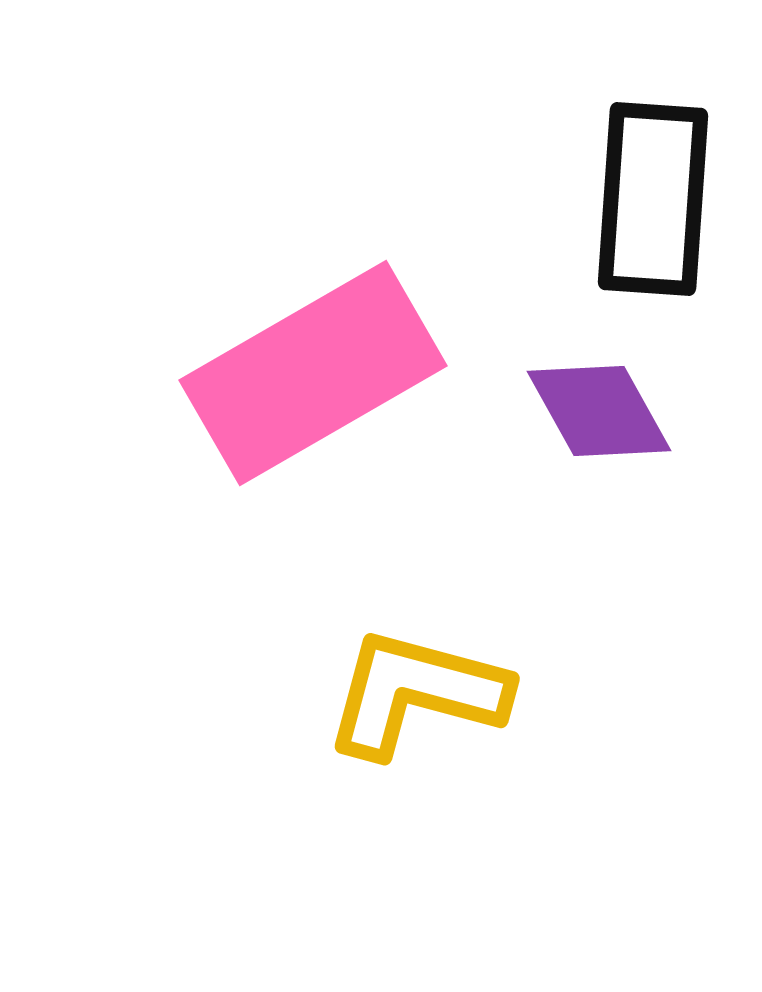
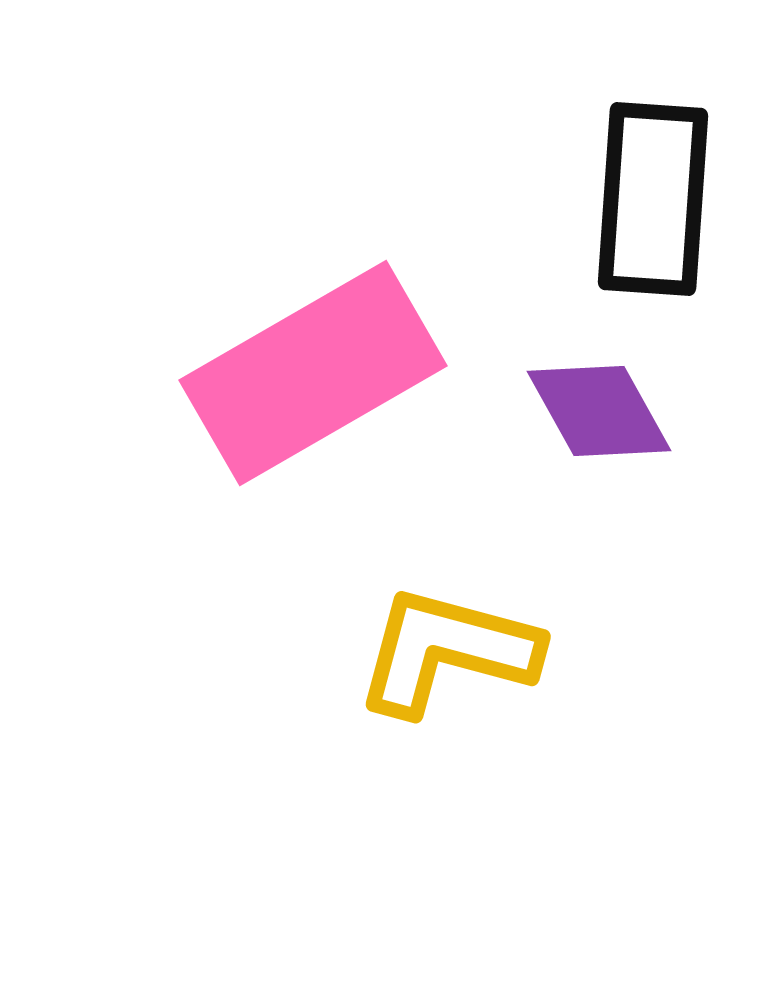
yellow L-shape: moved 31 px right, 42 px up
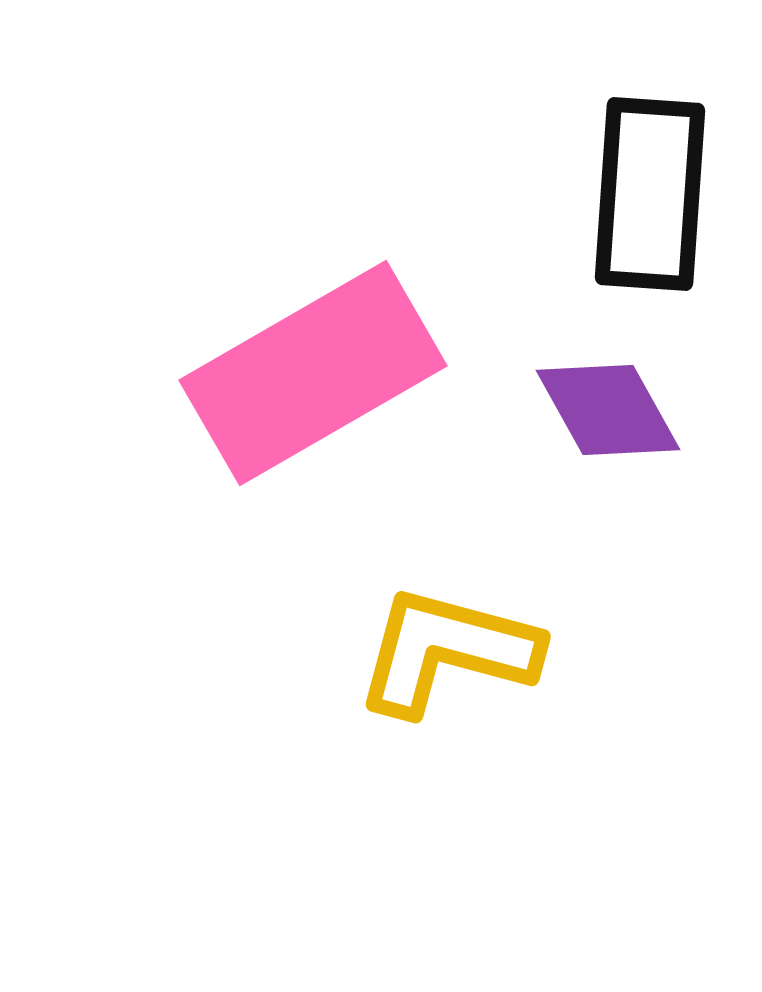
black rectangle: moved 3 px left, 5 px up
purple diamond: moved 9 px right, 1 px up
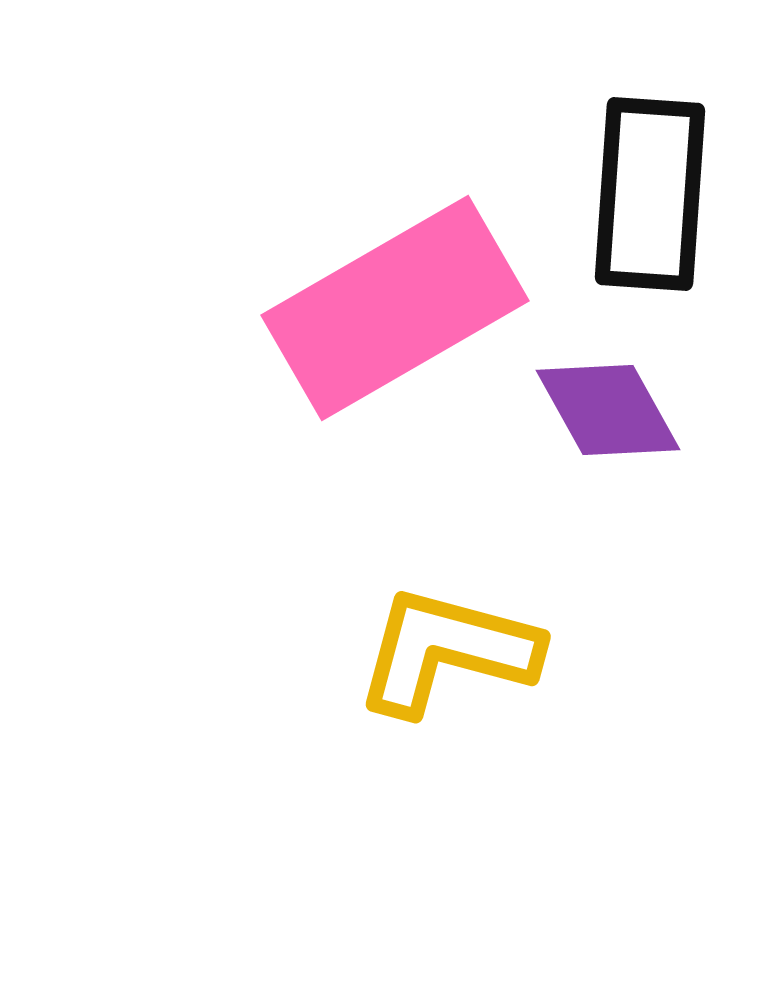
pink rectangle: moved 82 px right, 65 px up
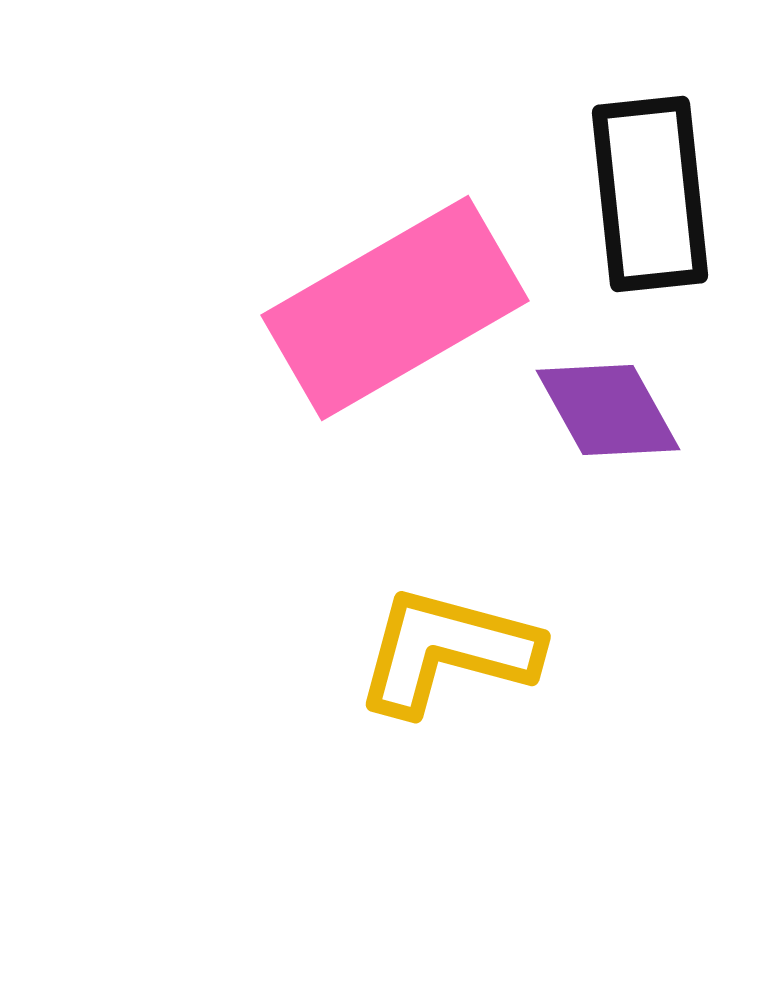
black rectangle: rotated 10 degrees counterclockwise
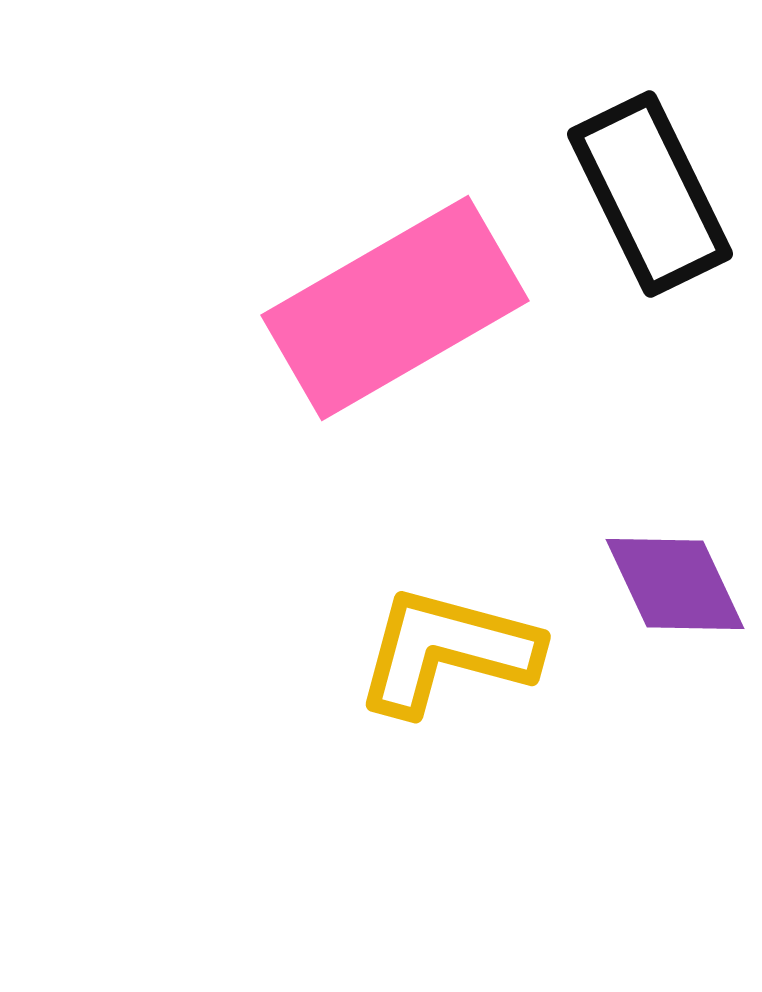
black rectangle: rotated 20 degrees counterclockwise
purple diamond: moved 67 px right, 174 px down; rotated 4 degrees clockwise
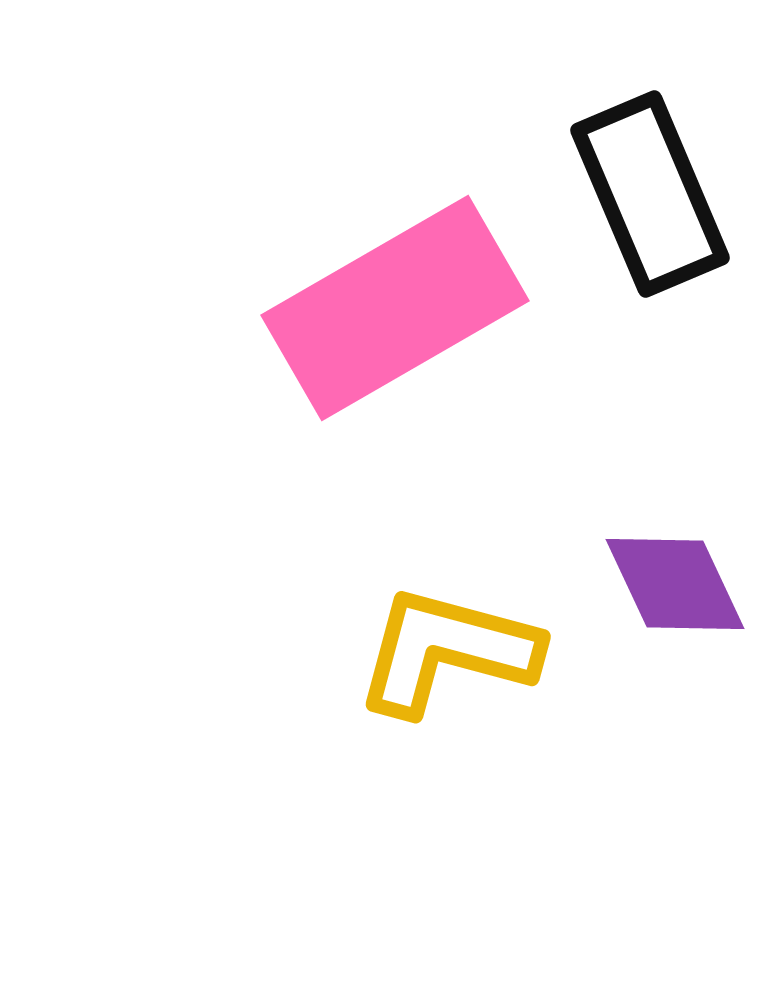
black rectangle: rotated 3 degrees clockwise
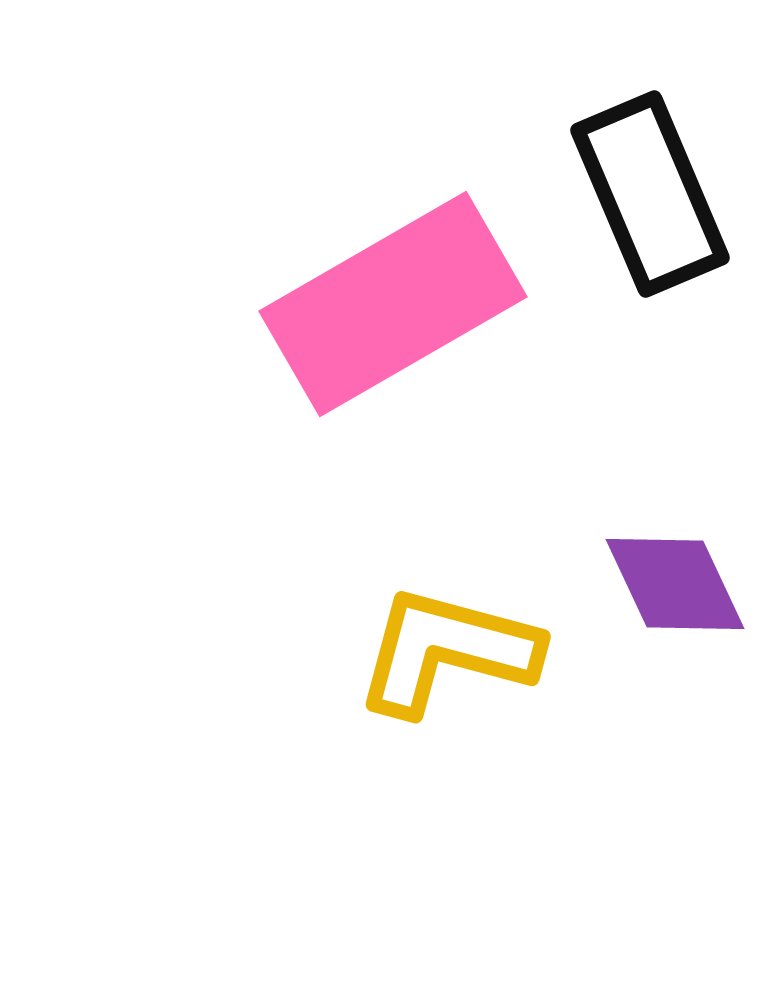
pink rectangle: moved 2 px left, 4 px up
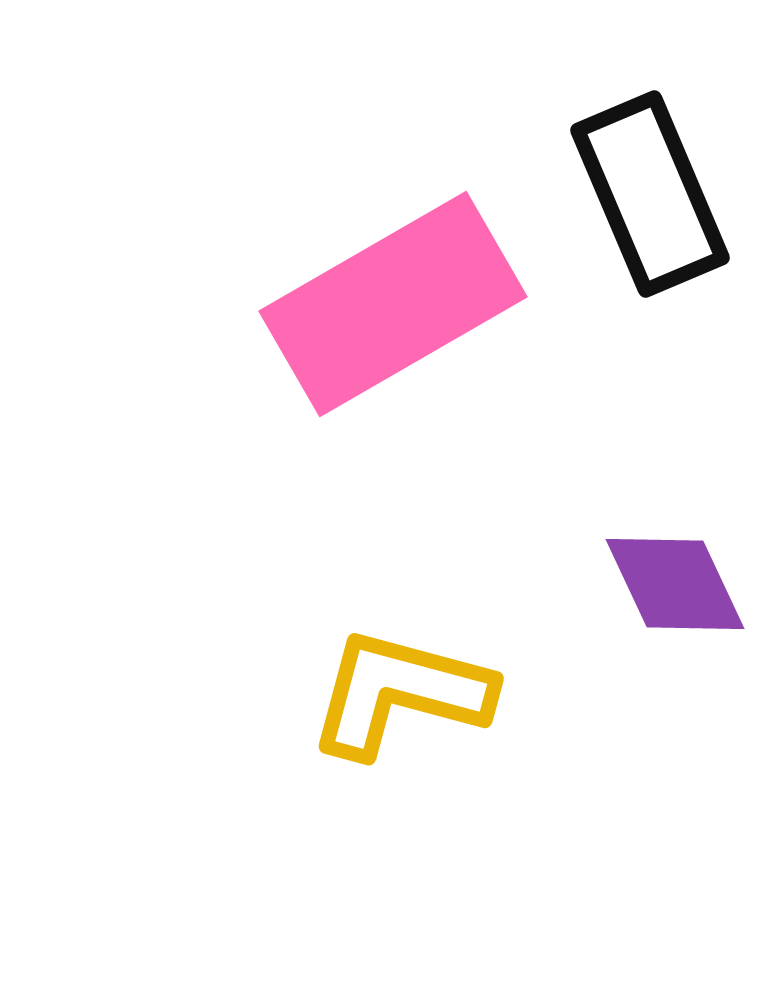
yellow L-shape: moved 47 px left, 42 px down
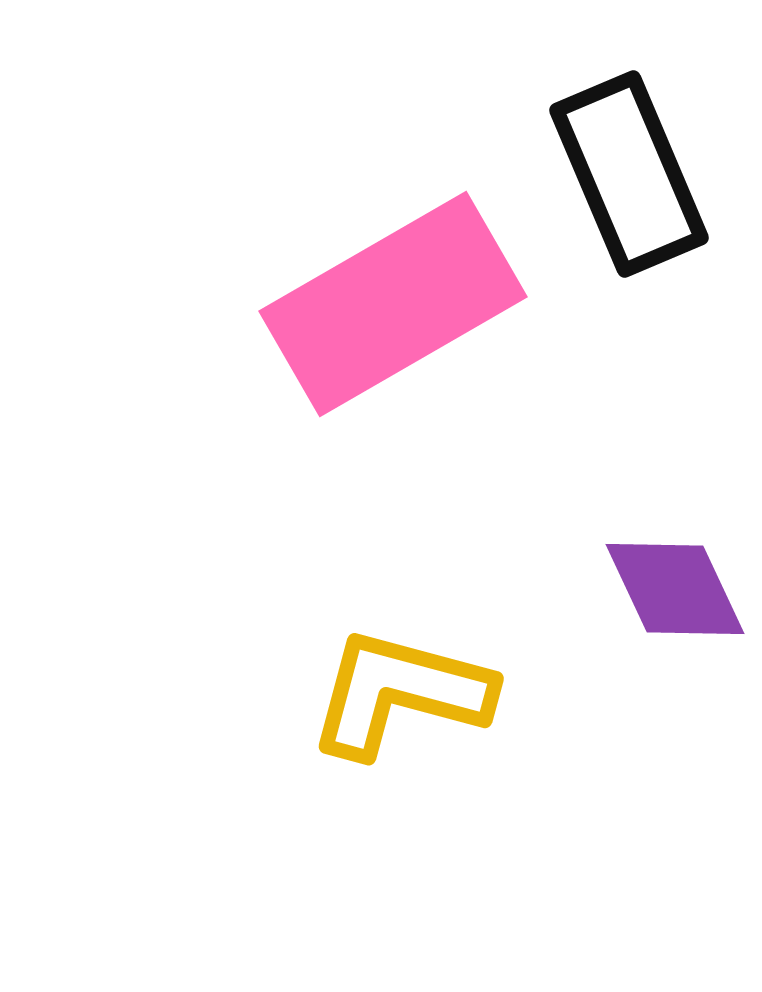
black rectangle: moved 21 px left, 20 px up
purple diamond: moved 5 px down
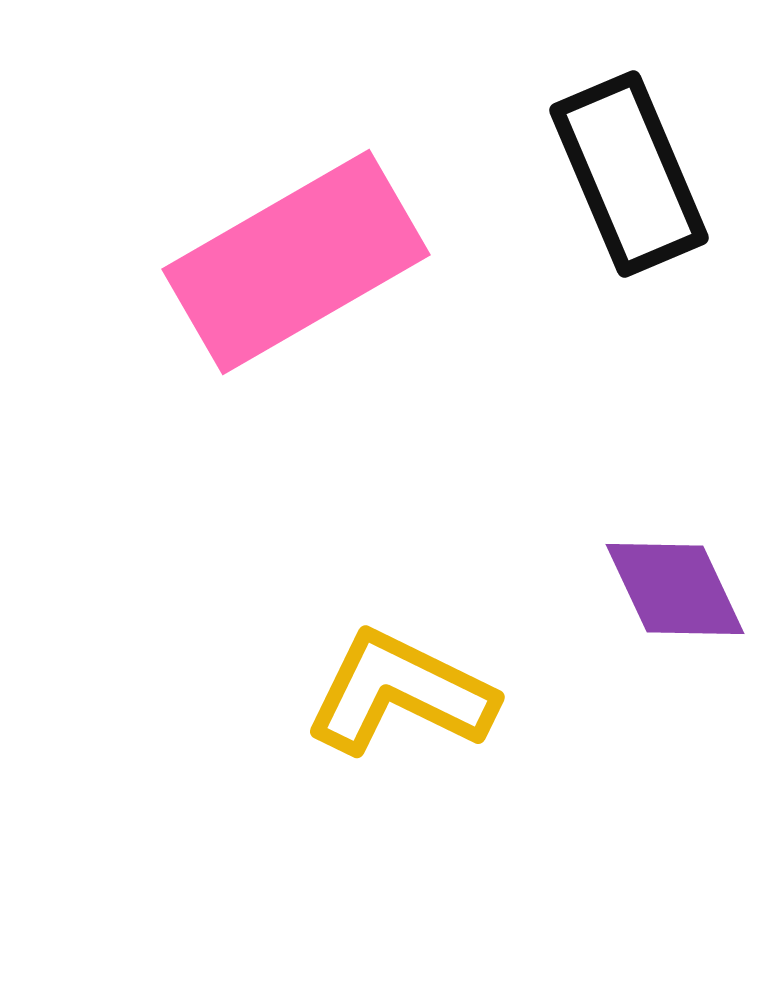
pink rectangle: moved 97 px left, 42 px up
yellow L-shape: rotated 11 degrees clockwise
